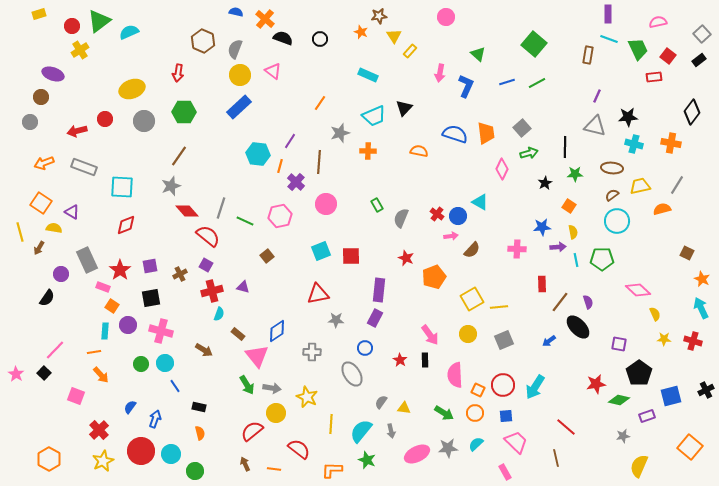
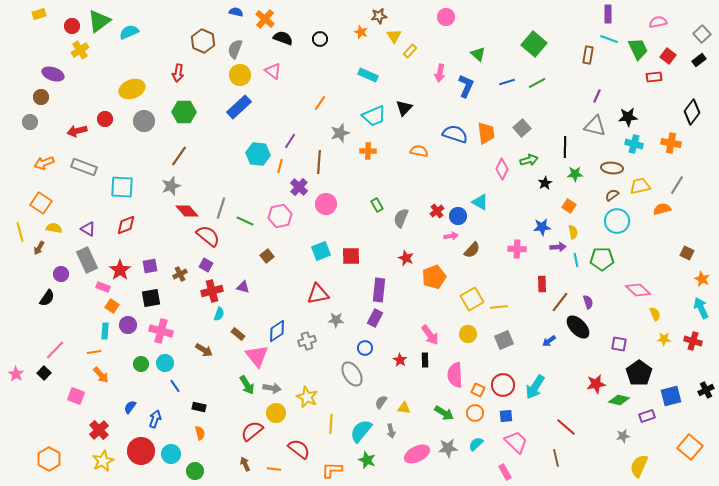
green arrow at (529, 153): moved 7 px down
purple cross at (296, 182): moved 3 px right, 5 px down
purple triangle at (72, 212): moved 16 px right, 17 px down
red cross at (437, 214): moved 3 px up; rotated 16 degrees clockwise
gray cross at (312, 352): moved 5 px left, 11 px up; rotated 18 degrees counterclockwise
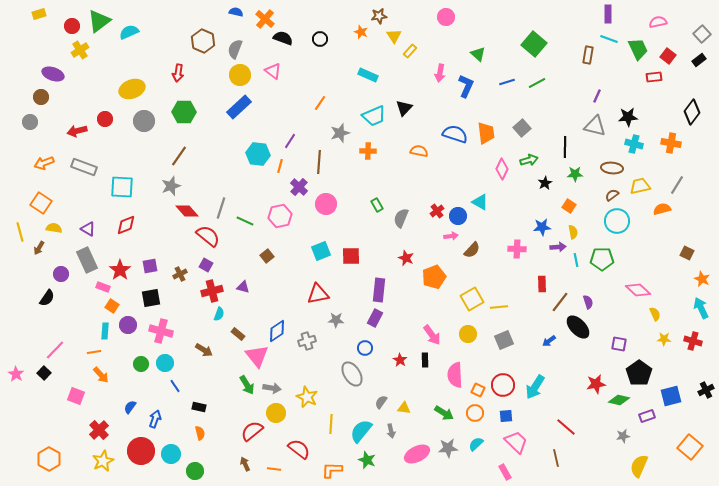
pink arrow at (430, 335): moved 2 px right
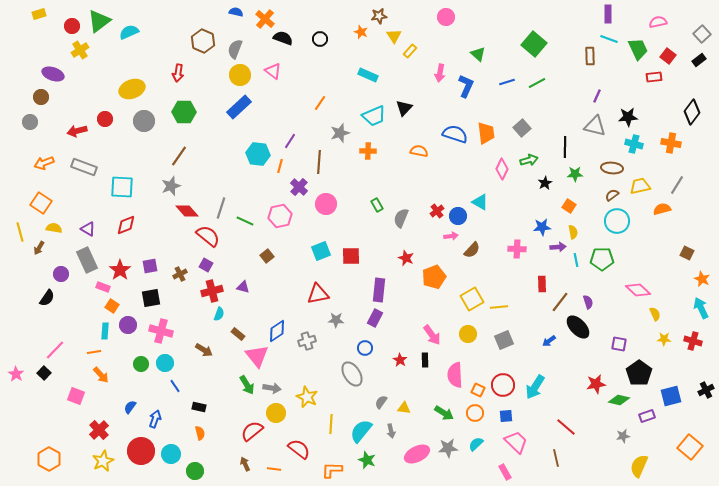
brown rectangle at (588, 55): moved 2 px right, 1 px down; rotated 12 degrees counterclockwise
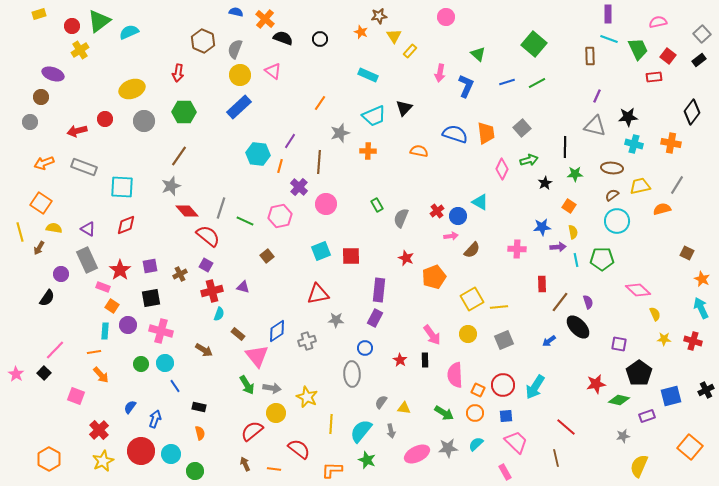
gray ellipse at (352, 374): rotated 30 degrees clockwise
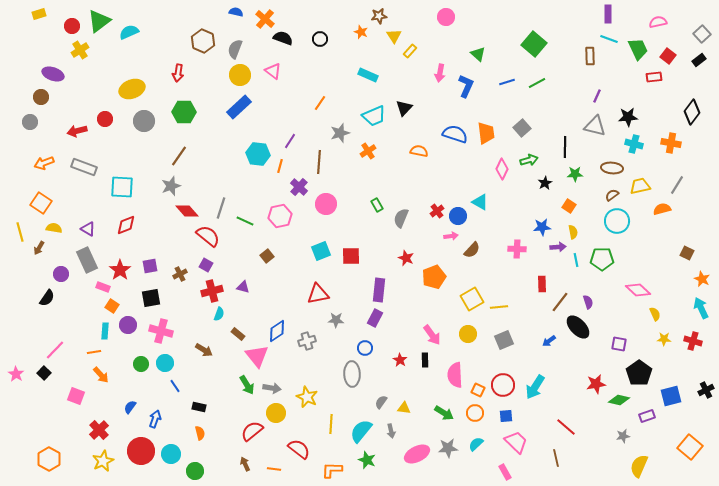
orange cross at (368, 151): rotated 35 degrees counterclockwise
